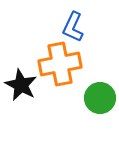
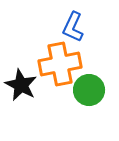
green circle: moved 11 px left, 8 px up
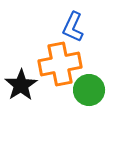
black star: rotated 12 degrees clockwise
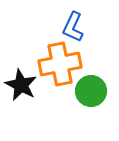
black star: rotated 12 degrees counterclockwise
green circle: moved 2 px right, 1 px down
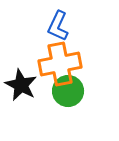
blue L-shape: moved 15 px left, 1 px up
green circle: moved 23 px left
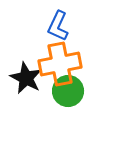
black star: moved 5 px right, 7 px up
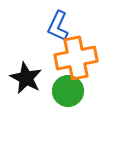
orange cross: moved 16 px right, 6 px up
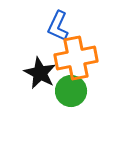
black star: moved 14 px right, 5 px up
green circle: moved 3 px right
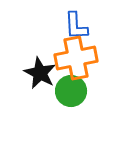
blue L-shape: moved 18 px right; rotated 28 degrees counterclockwise
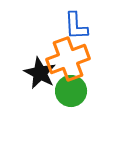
orange cross: moved 8 px left, 1 px down; rotated 9 degrees counterclockwise
